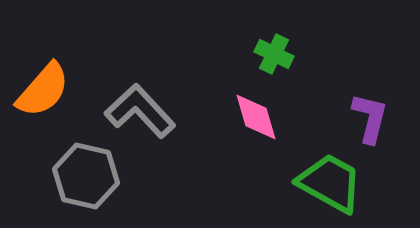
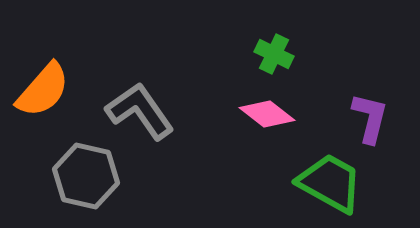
gray L-shape: rotated 8 degrees clockwise
pink diamond: moved 11 px right, 3 px up; rotated 36 degrees counterclockwise
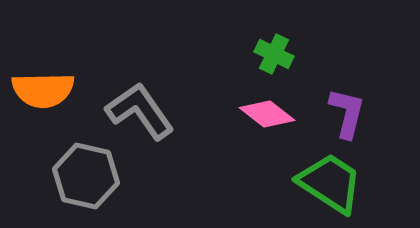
orange semicircle: rotated 48 degrees clockwise
purple L-shape: moved 23 px left, 5 px up
green trapezoid: rotated 4 degrees clockwise
